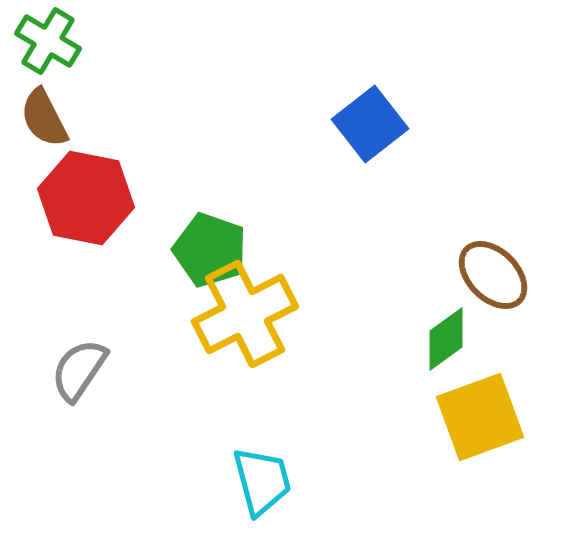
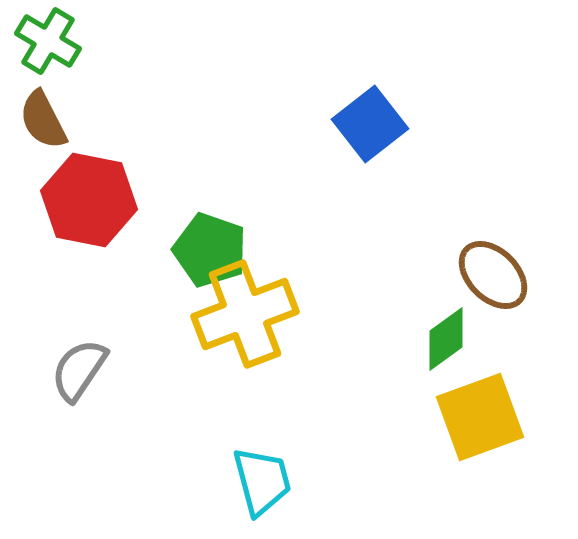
brown semicircle: moved 1 px left, 2 px down
red hexagon: moved 3 px right, 2 px down
yellow cross: rotated 6 degrees clockwise
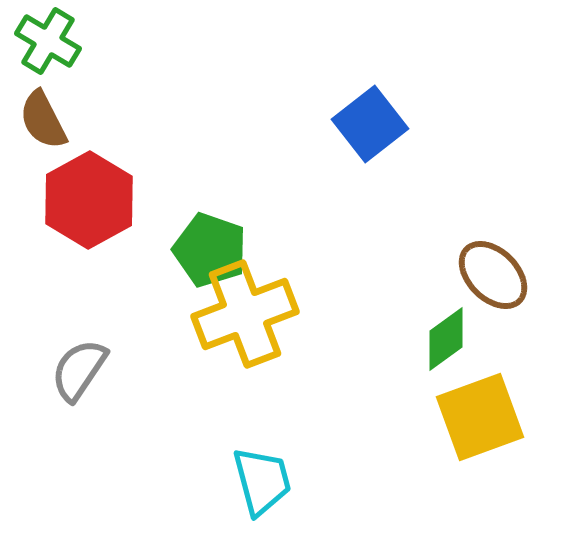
red hexagon: rotated 20 degrees clockwise
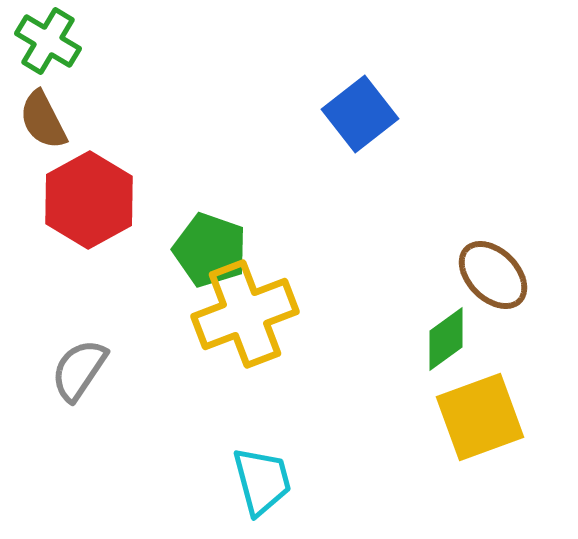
blue square: moved 10 px left, 10 px up
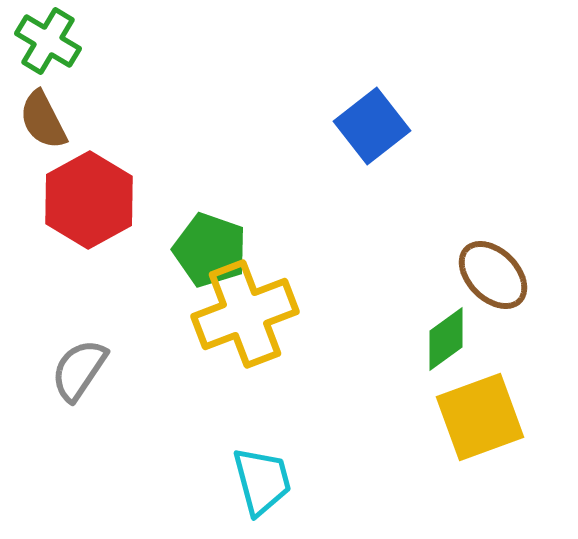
blue square: moved 12 px right, 12 px down
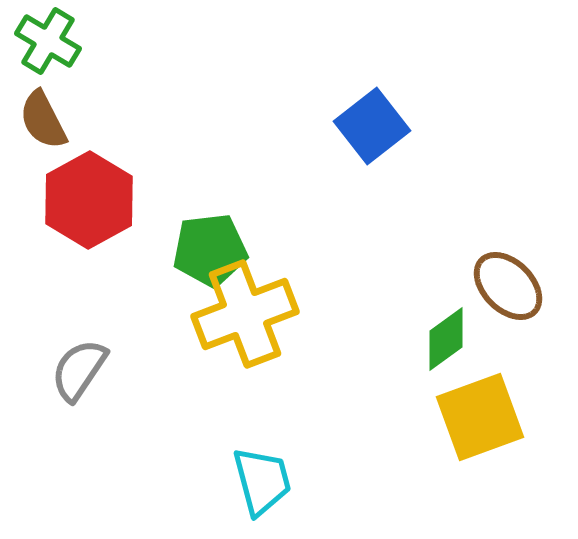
green pentagon: rotated 26 degrees counterclockwise
brown ellipse: moved 15 px right, 11 px down
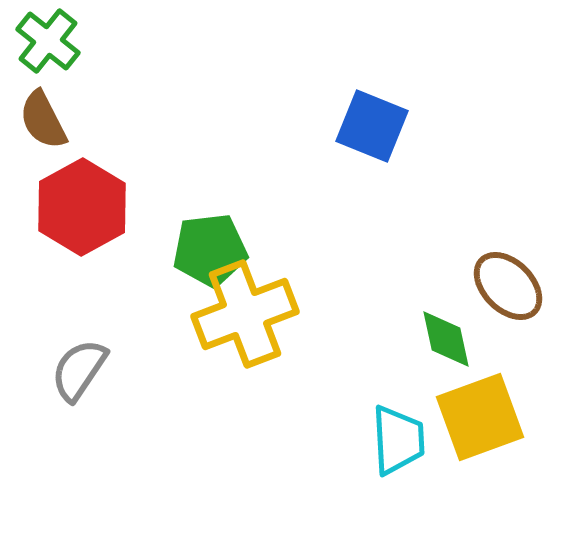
green cross: rotated 8 degrees clockwise
blue square: rotated 30 degrees counterclockwise
red hexagon: moved 7 px left, 7 px down
green diamond: rotated 66 degrees counterclockwise
cyan trapezoid: moved 136 px right, 41 px up; rotated 12 degrees clockwise
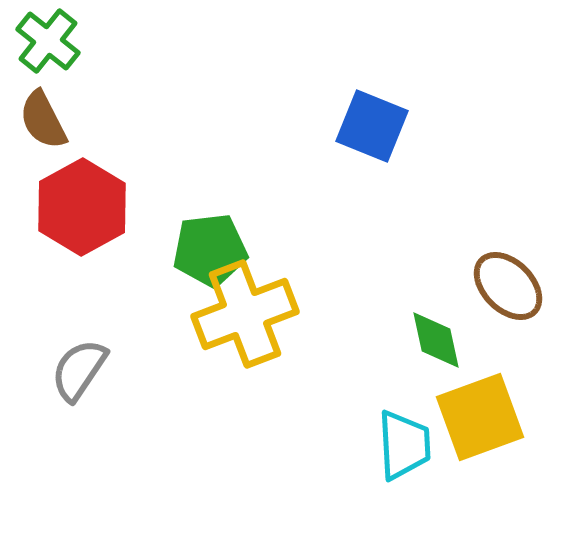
green diamond: moved 10 px left, 1 px down
cyan trapezoid: moved 6 px right, 5 px down
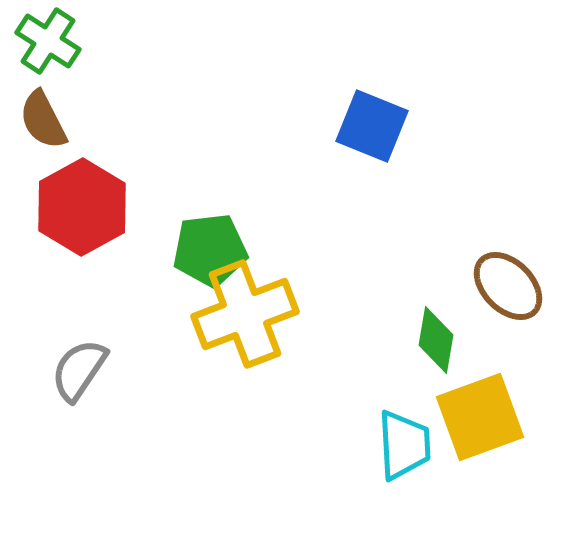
green cross: rotated 6 degrees counterclockwise
green diamond: rotated 22 degrees clockwise
